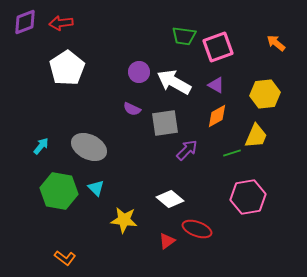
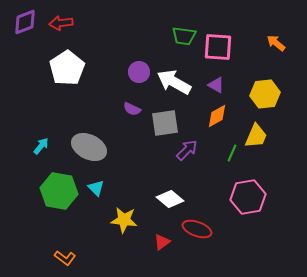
pink square: rotated 24 degrees clockwise
green line: rotated 48 degrees counterclockwise
red triangle: moved 5 px left, 1 px down
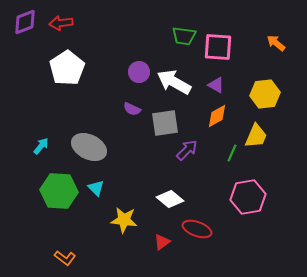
green hexagon: rotated 6 degrees counterclockwise
